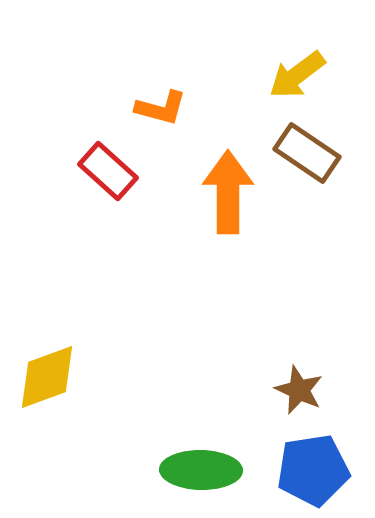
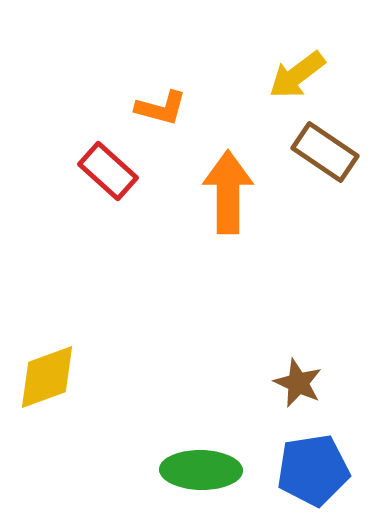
brown rectangle: moved 18 px right, 1 px up
brown star: moved 1 px left, 7 px up
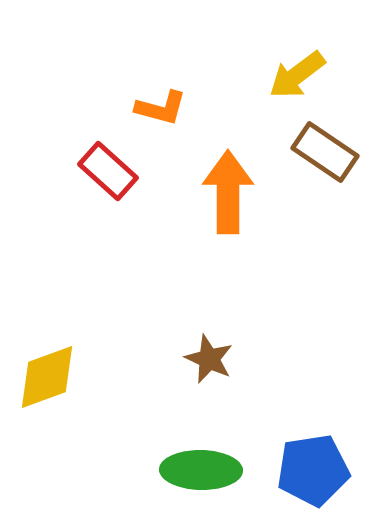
brown star: moved 89 px left, 24 px up
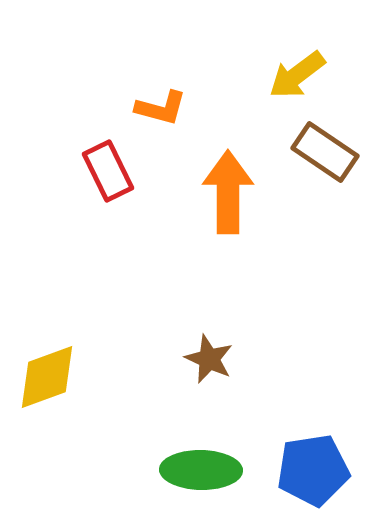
red rectangle: rotated 22 degrees clockwise
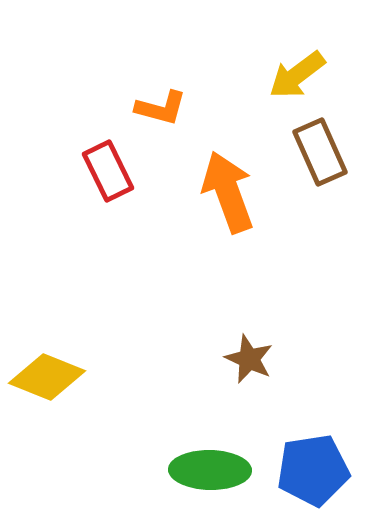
brown rectangle: moved 5 px left; rotated 32 degrees clockwise
orange arrow: rotated 20 degrees counterclockwise
brown star: moved 40 px right
yellow diamond: rotated 42 degrees clockwise
green ellipse: moved 9 px right
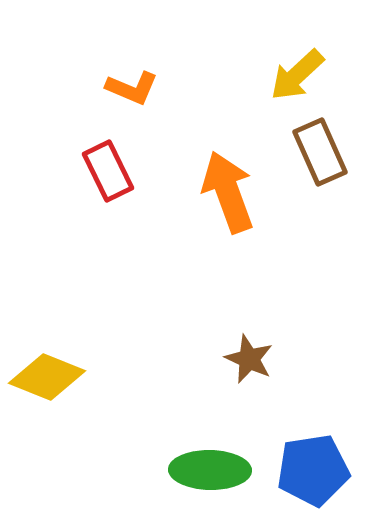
yellow arrow: rotated 6 degrees counterclockwise
orange L-shape: moved 29 px left, 20 px up; rotated 8 degrees clockwise
